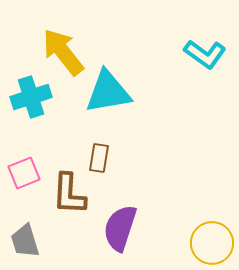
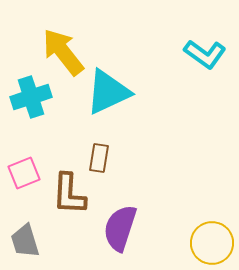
cyan triangle: rotated 15 degrees counterclockwise
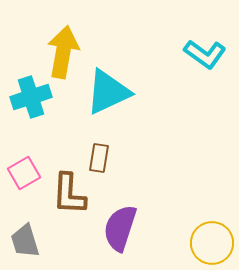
yellow arrow: rotated 48 degrees clockwise
pink square: rotated 8 degrees counterclockwise
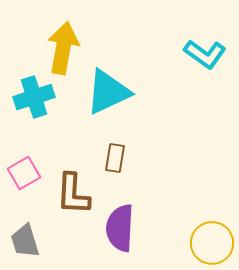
yellow arrow: moved 4 px up
cyan cross: moved 3 px right
brown rectangle: moved 16 px right
brown L-shape: moved 4 px right
purple semicircle: rotated 15 degrees counterclockwise
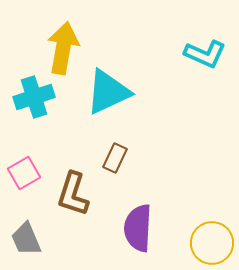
cyan L-shape: rotated 12 degrees counterclockwise
brown rectangle: rotated 16 degrees clockwise
brown L-shape: rotated 15 degrees clockwise
purple semicircle: moved 18 px right
gray trapezoid: moved 1 px right, 2 px up; rotated 6 degrees counterclockwise
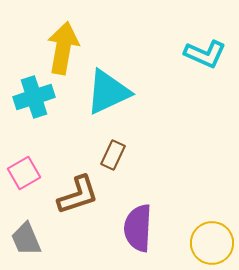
brown rectangle: moved 2 px left, 3 px up
brown L-shape: moved 5 px right, 1 px down; rotated 126 degrees counterclockwise
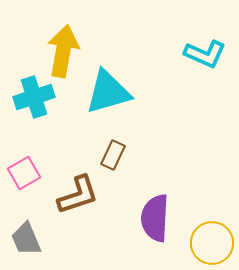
yellow arrow: moved 3 px down
cyan triangle: rotated 9 degrees clockwise
purple semicircle: moved 17 px right, 10 px up
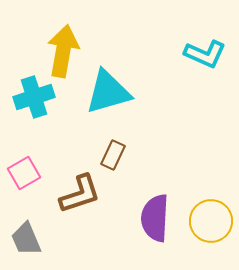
brown L-shape: moved 2 px right, 1 px up
yellow circle: moved 1 px left, 22 px up
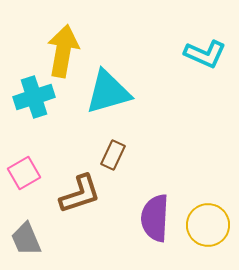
yellow circle: moved 3 px left, 4 px down
